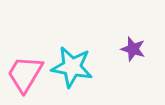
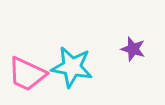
pink trapezoid: moved 2 px right; rotated 96 degrees counterclockwise
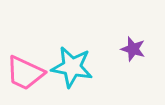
pink trapezoid: moved 2 px left, 1 px up
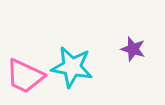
pink trapezoid: moved 3 px down
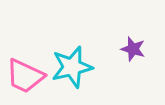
cyan star: rotated 24 degrees counterclockwise
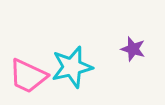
pink trapezoid: moved 3 px right
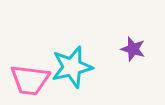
pink trapezoid: moved 2 px right, 4 px down; rotated 18 degrees counterclockwise
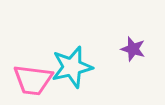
pink trapezoid: moved 3 px right
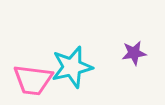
purple star: moved 1 px right, 4 px down; rotated 25 degrees counterclockwise
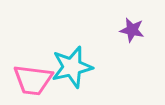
purple star: moved 2 px left, 23 px up; rotated 20 degrees clockwise
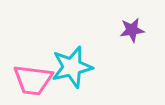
purple star: rotated 20 degrees counterclockwise
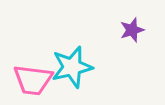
purple star: rotated 10 degrees counterclockwise
